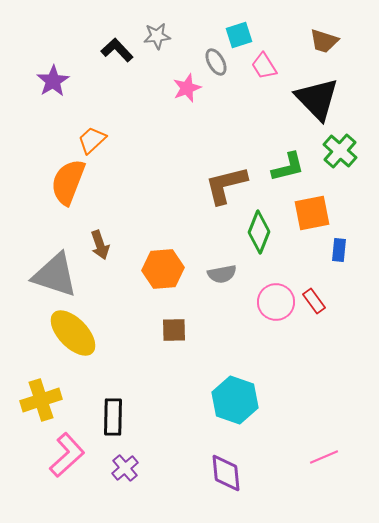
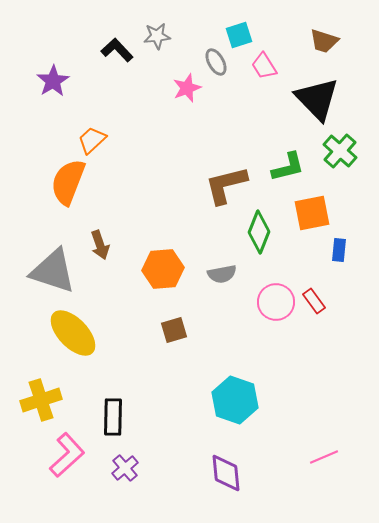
gray triangle: moved 2 px left, 4 px up
brown square: rotated 16 degrees counterclockwise
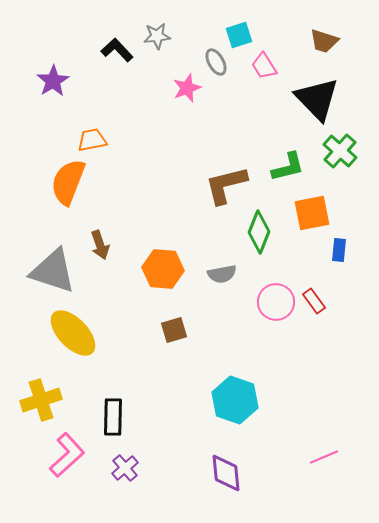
orange trapezoid: rotated 32 degrees clockwise
orange hexagon: rotated 9 degrees clockwise
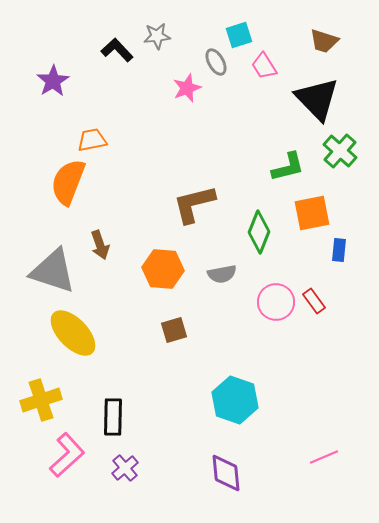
brown L-shape: moved 32 px left, 19 px down
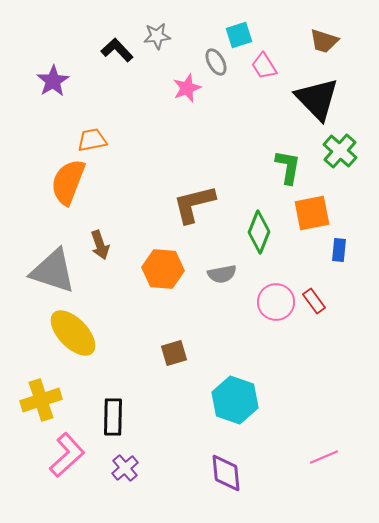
green L-shape: rotated 66 degrees counterclockwise
brown square: moved 23 px down
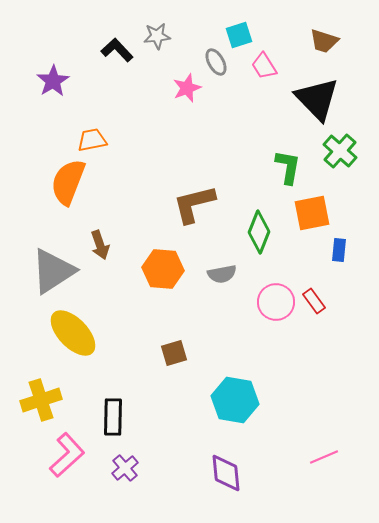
gray triangle: rotated 51 degrees counterclockwise
cyan hexagon: rotated 9 degrees counterclockwise
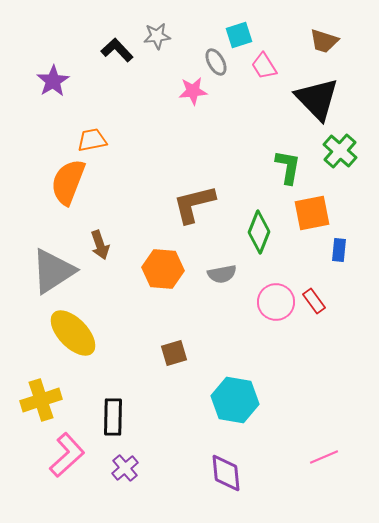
pink star: moved 6 px right, 3 px down; rotated 16 degrees clockwise
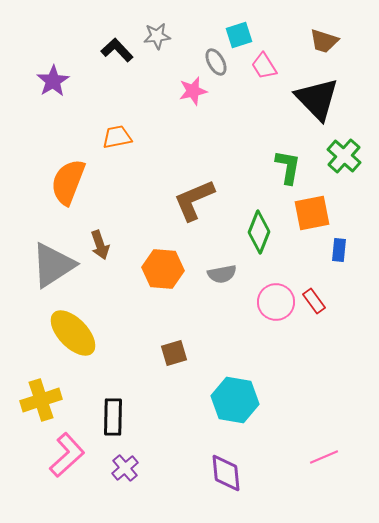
pink star: rotated 8 degrees counterclockwise
orange trapezoid: moved 25 px right, 3 px up
green cross: moved 4 px right, 5 px down
brown L-shape: moved 4 px up; rotated 9 degrees counterclockwise
gray triangle: moved 6 px up
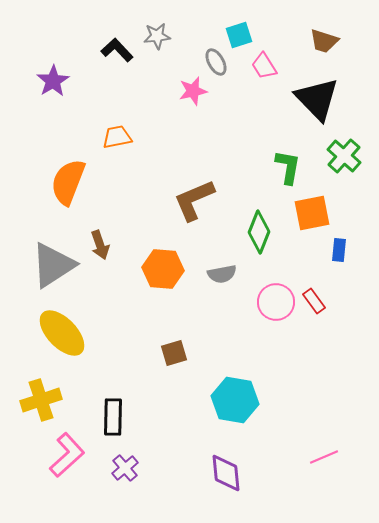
yellow ellipse: moved 11 px left
